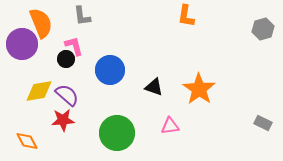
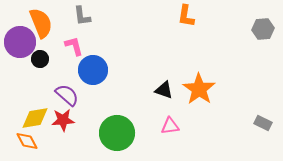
gray hexagon: rotated 10 degrees clockwise
purple circle: moved 2 px left, 2 px up
black circle: moved 26 px left
blue circle: moved 17 px left
black triangle: moved 10 px right, 3 px down
yellow diamond: moved 4 px left, 27 px down
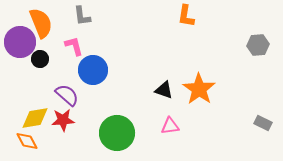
gray hexagon: moved 5 px left, 16 px down
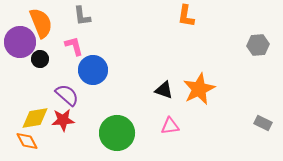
orange star: rotated 12 degrees clockwise
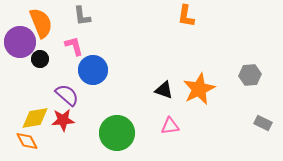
gray hexagon: moved 8 px left, 30 px down
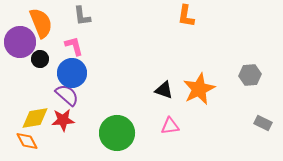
blue circle: moved 21 px left, 3 px down
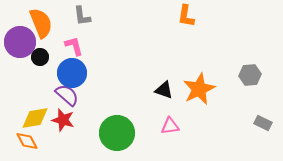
black circle: moved 2 px up
red star: rotated 20 degrees clockwise
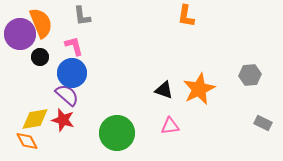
purple circle: moved 8 px up
yellow diamond: moved 1 px down
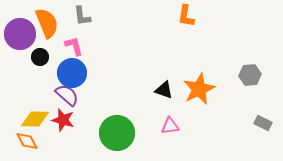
orange semicircle: moved 6 px right
yellow diamond: rotated 12 degrees clockwise
